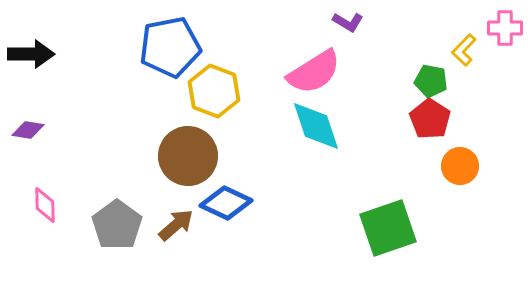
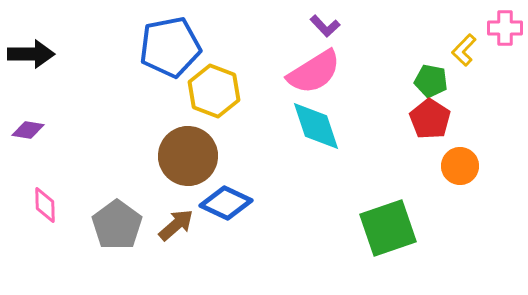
purple L-shape: moved 23 px left, 4 px down; rotated 16 degrees clockwise
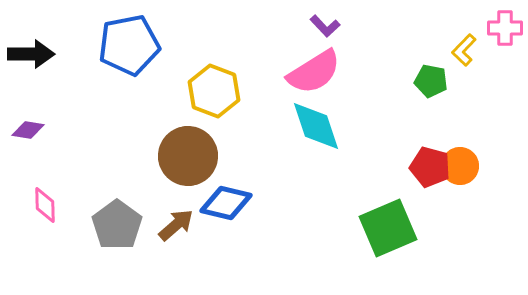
blue pentagon: moved 41 px left, 2 px up
red pentagon: moved 48 px down; rotated 18 degrees counterclockwise
blue diamond: rotated 12 degrees counterclockwise
green square: rotated 4 degrees counterclockwise
